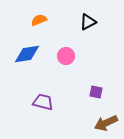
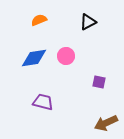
blue diamond: moved 7 px right, 4 px down
purple square: moved 3 px right, 10 px up
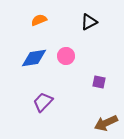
black triangle: moved 1 px right
purple trapezoid: rotated 60 degrees counterclockwise
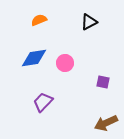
pink circle: moved 1 px left, 7 px down
purple square: moved 4 px right
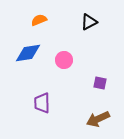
blue diamond: moved 6 px left, 5 px up
pink circle: moved 1 px left, 3 px up
purple square: moved 3 px left, 1 px down
purple trapezoid: moved 1 px left, 1 px down; rotated 45 degrees counterclockwise
brown arrow: moved 8 px left, 4 px up
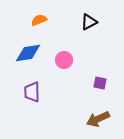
purple trapezoid: moved 10 px left, 11 px up
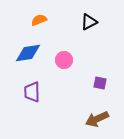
brown arrow: moved 1 px left
